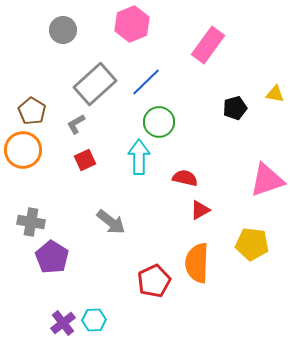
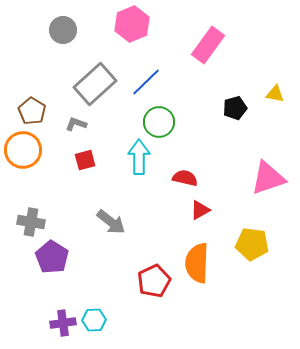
gray L-shape: rotated 50 degrees clockwise
red square: rotated 10 degrees clockwise
pink triangle: moved 1 px right, 2 px up
purple cross: rotated 30 degrees clockwise
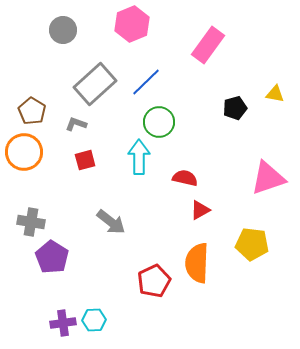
orange circle: moved 1 px right, 2 px down
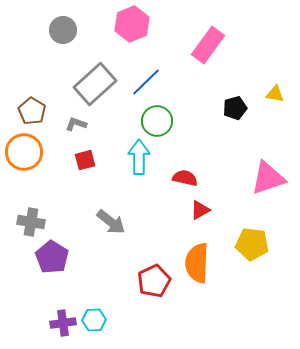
green circle: moved 2 px left, 1 px up
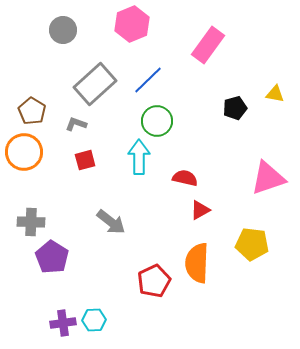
blue line: moved 2 px right, 2 px up
gray cross: rotated 8 degrees counterclockwise
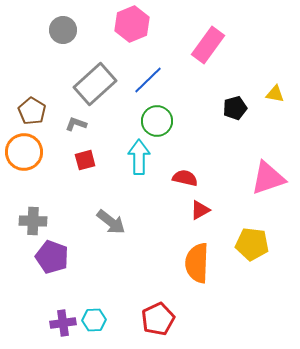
gray cross: moved 2 px right, 1 px up
purple pentagon: rotated 12 degrees counterclockwise
red pentagon: moved 4 px right, 38 px down
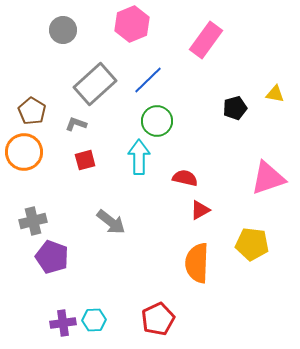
pink rectangle: moved 2 px left, 5 px up
gray cross: rotated 16 degrees counterclockwise
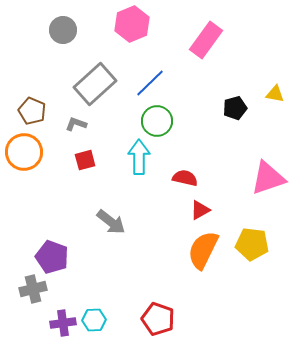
blue line: moved 2 px right, 3 px down
brown pentagon: rotated 8 degrees counterclockwise
gray cross: moved 68 px down
orange semicircle: moved 6 px right, 13 px up; rotated 24 degrees clockwise
red pentagon: rotated 28 degrees counterclockwise
